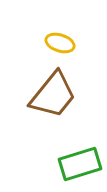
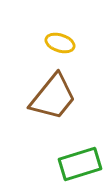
brown trapezoid: moved 2 px down
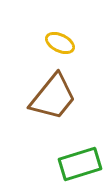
yellow ellipse: rotated 8 degrees clockwise
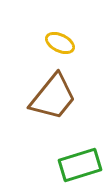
green rectangle: moved 1 px down
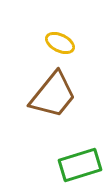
brown trapezoid: moved 2 px up
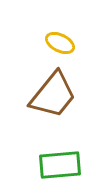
green rectangle: moved 20 px left; rotated 12 degrees clockwise
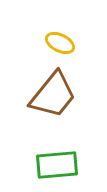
green rectangle: moved 3 px left
